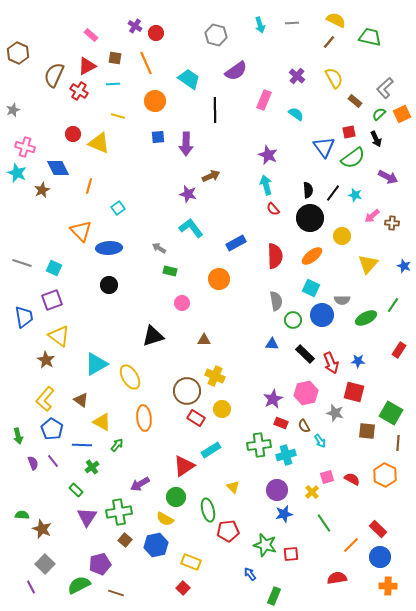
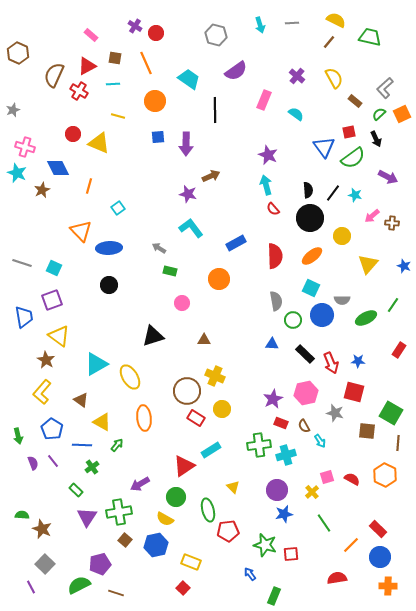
yellow L-shape at (45, 399): moved 3 px left, 7 px up
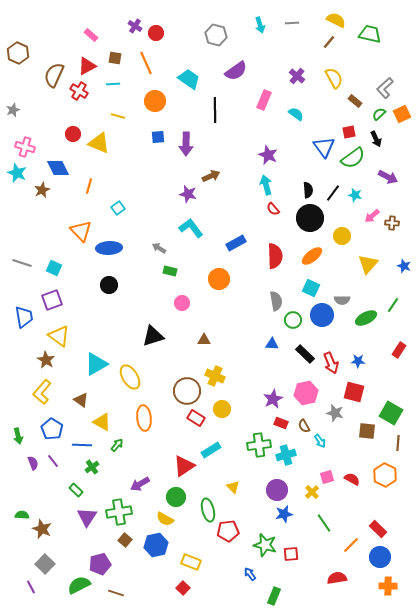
green trapezoid at (370, 37): moved 3 px up
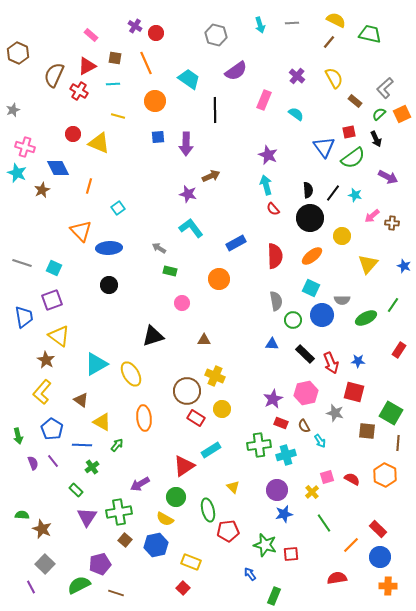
yellow ellipse at (130, 377): moved 1 px right, 3 px up
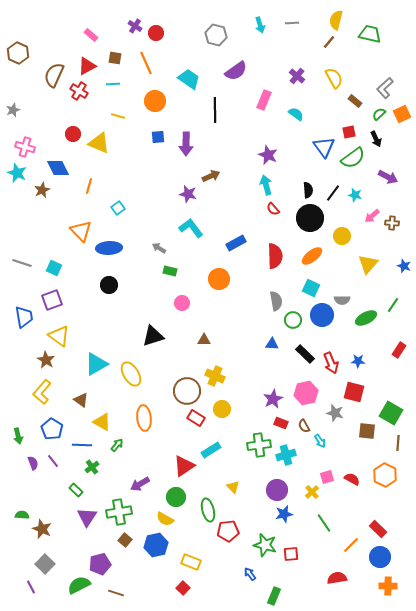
yellow semicircle at (336, 20): rotated 102 degrees counterclockwise
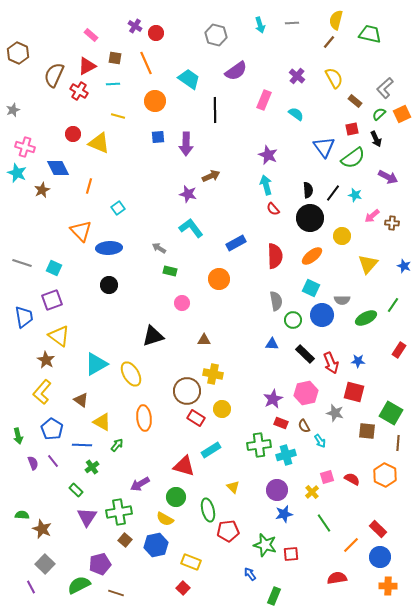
red square at (349, 132): moved 3 px right, 3 px up
yellow cross at (215, 376): moved 2 px left, 2 px up; rotated 12 degrees counterclockwise
red triangle at (184, 466): rotated 50 degrees clockwise
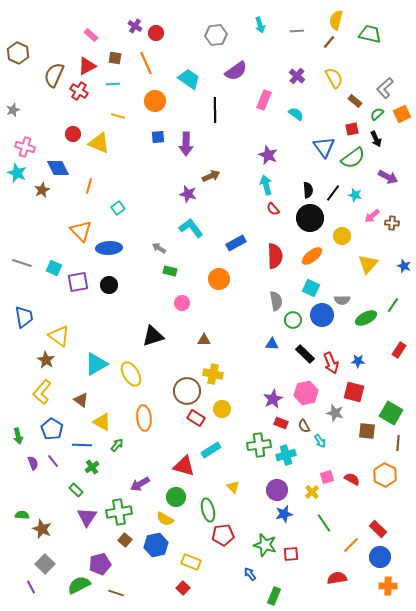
gray line at (292, 23): moved 5 px right, 8 px down
gray hexagon at (216, 35): rotated 20 degrees counterclockwise
green semicircle at (379, 114): moved 2 px left
purple square at (52, 300): moved 26 px right, 18 px up; rotated 10 degrees clockwise
red pentagon at (228, 531): moved 5 px left, 4 px down
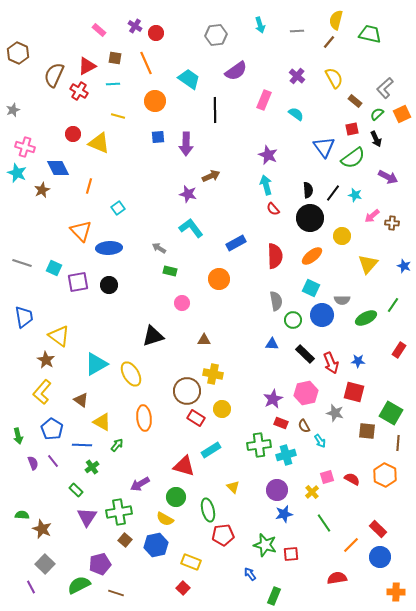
pink rectangle at (91, 35): moved 8 px right, 5 px up
orange cross at (388, 586): moved 8 px right, 6 px down
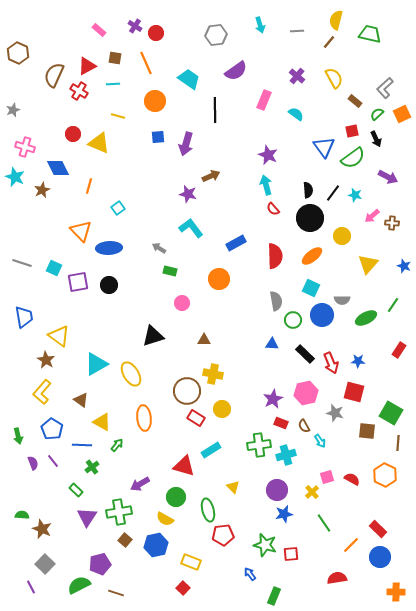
red square at (352, 129): moved 2 px down
purple arrow at (186, 144): rotated 15 degrees clockwise
cyan star at (17, 173): moved 2 px left, 4 px down
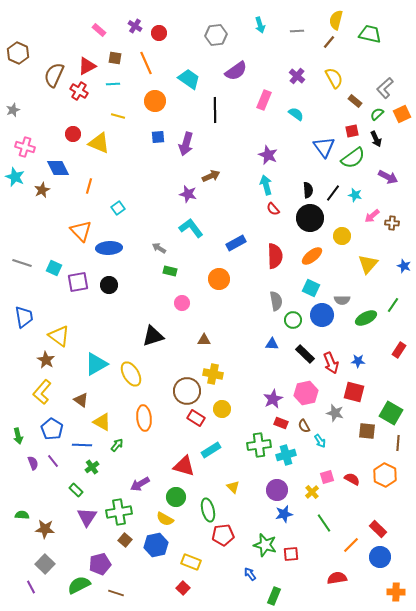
red circle at (156, 33): moved 3 px right
brown star at (42, 529): moved 3 px right; rotated 18 degrees counterclockwise
